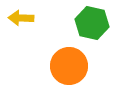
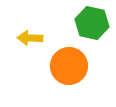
yellow arrow: moved 9 px right, 20 px down
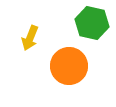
yellow arrow: rotated 70 degrees counterclockwise
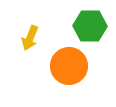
green hexagon: moved 2 px left, 3 px down; rotated 12 degrees counterclockwise
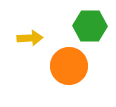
yellow arrow: rotated 115 degrees counterclockwise
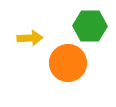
orange circle: moved 1 px left, 3 px up
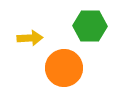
orange circle: moved 4 px left, 5 px down
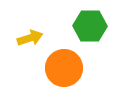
yellow arrow: rotated 15 degrees counterclockwise
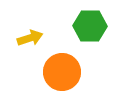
orange circle: moved 2 px left, 4 px down
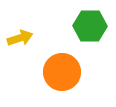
yellow arrow: moved 10 px left
